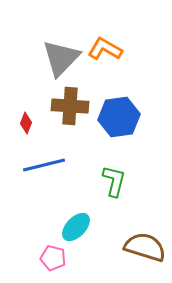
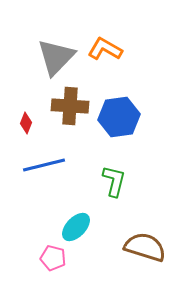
gray triangle: moved 5 px left, 1 px up
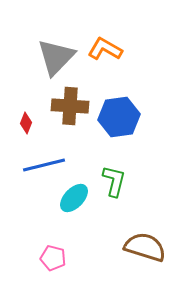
cyan ellipse: moved 2 px left, 29 px up
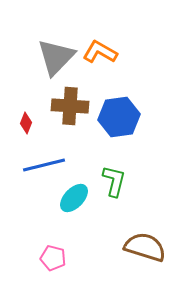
orange L-shape: moved 5 px left, 3 px down
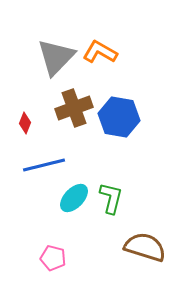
brown cross: moved 4 px right, 2 px down; rotated 24 degrees counterclockwise
blue hexagon: rotated 18 degrees clockwise
red diamond: moved 1 px left
green L-shape: moved 3 px left, 17 px down
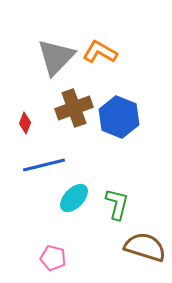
blue hexagon: rotated 12 degrees clockwise
green L-shape: moved 6 px right, 6 px down
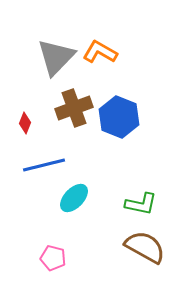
green L-shape: moved 24 px right; rotated 88 degrees clockwise
brown semicircle: rotated 12 degrees clockwise
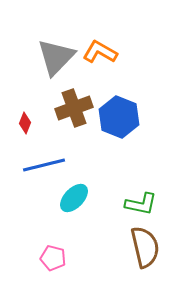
brown semicircle: rotated 48 degrees clockwise
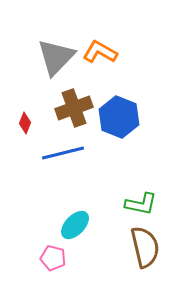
blue line: moved 19 px right, 12 px up
cyan ellipse: moved 1 px right, 27 px down
